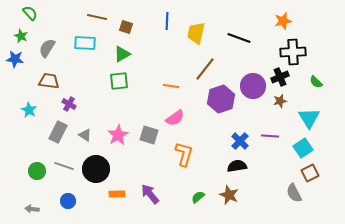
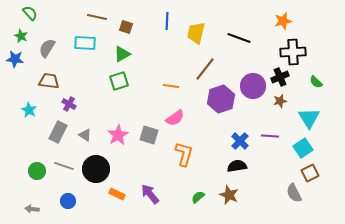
green square at (119, 81): rotated 12 degrees counterclockwise
orange rectangle at (117, 194): rotated 28 degrees clockwise
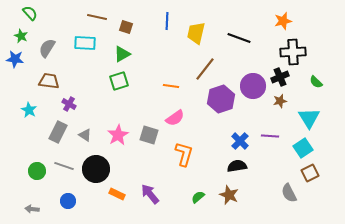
gray semicircle at (294, 193): moved 5 px left
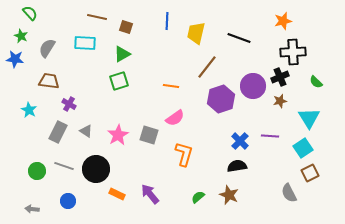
brown line at (205, 69): moved 2 px right, 2 px up
gray triangle at (85, 135): moved 1 px right, 4 px up
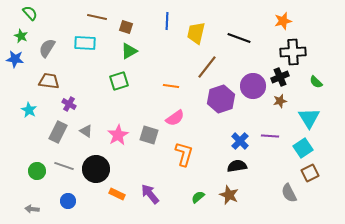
green triangle at (122, 54): moved 7 px right, 3 px up
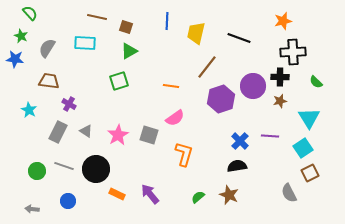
black cross at (280, 77): rotated 24 degrees clockwise
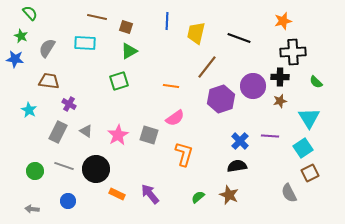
green circle at (37, 171): moved 2 px left
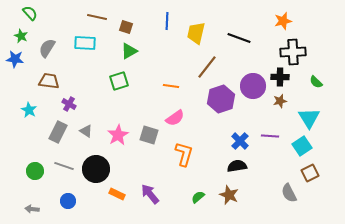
cyan square at (303, 148): moved 1 px left, 2 px up
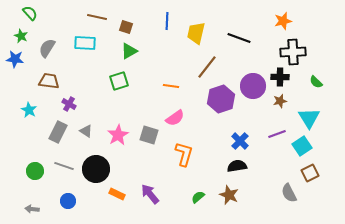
purple line at (270, 136): moved 7 px right, 2 px up; rotated 24 degrees counterclockwise
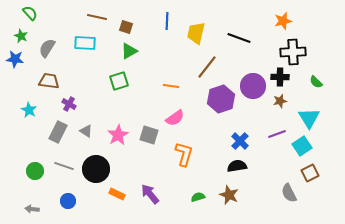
green semicircle at (198, 197): rotated 24 degrees clockwise
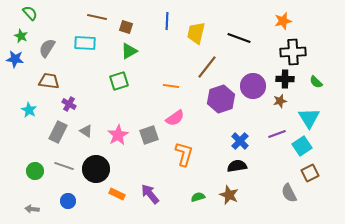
black cross at (280, 77): moved 5 px right, 2 px down
gray square at (149, 135): rotated 36 degrees counterclockwise
